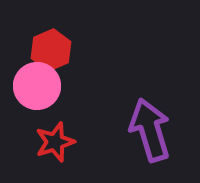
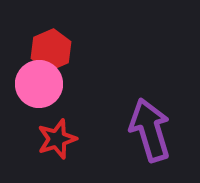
pink circle: moved 2 px right, 2 px up
red star: moved 2 px right, 3 px up
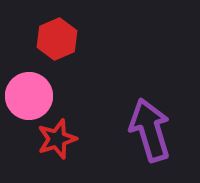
red hexagon: moved 6 px right, 11 px up
pink circle: moved 10 px left, 12 px down
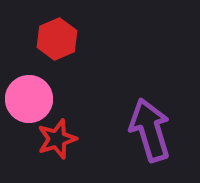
pink circle: moved 3 px down
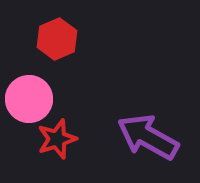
purple arrow: moved 2 px left, 7 px down; rotated 44 degrees counterclockwise
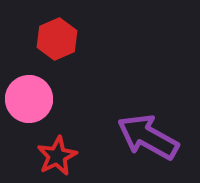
red star: moved 17 px down; rotated 9 degrees counterclockwise
